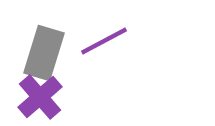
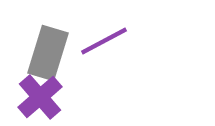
gray rectangle: moved 4 px right
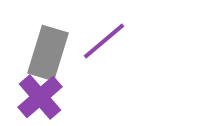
purple line: rotated 12 degrees counterclockwise
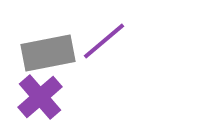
gray rectangle: rotated 62 degrees clockwise
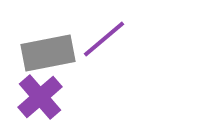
purple line: moved 2 px up
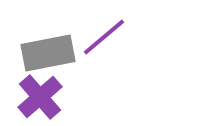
purple line: moved 2 px up
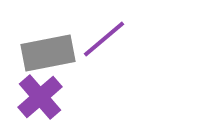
purple line: moved 2 px down
